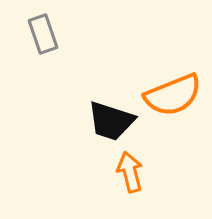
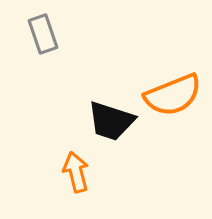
orange arrow: moved 54 px left
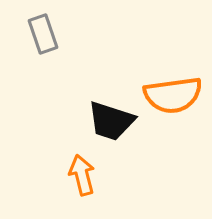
orange semicircle: rotated 14 degrees clockwise
orange arrow: moved 6 px right, 3 px down
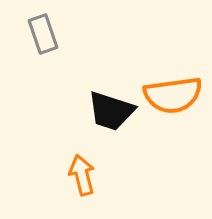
black trapezoid: moved 10 px up
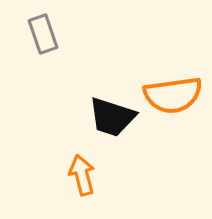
black trapezoid: moved 1 px right, 6 px down
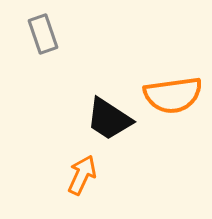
black trapezoid: moved 3 px left, 2 px down; rotated 15 degrees clockwise
orange arrow: rotated 39 degrees clockwise
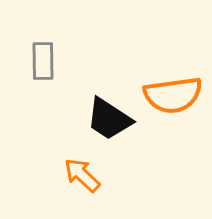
gray rectangle: moved 27 px down; rotated 18 degrees clockwise
orange arrow: rotated 72 degrees counterclockwise
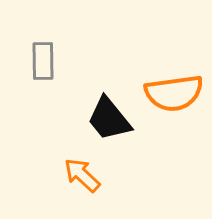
orange semicircle: moved 1 px right, 2 px up
black trapezoid: rotated 18 degrees clockwise
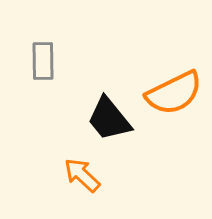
orange semicircle: rotated 18 degrees counterclockwise
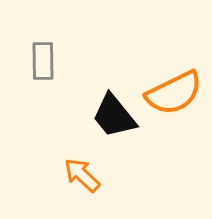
black trapezoid: moved 5 px right, 3 px up
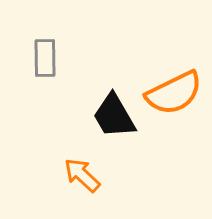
gray rectangle: moved 2 px right, 3 px up
black trapezoid: rotated 9 degrees clockwise
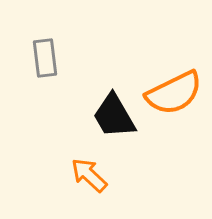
gray rectangle: rotated 6 degrees counterclockwise
orange arrow: moved 7 px right
